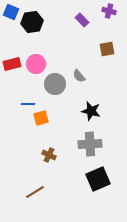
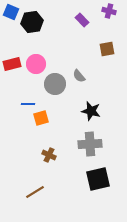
black square: rotated 10 degrees clockwise
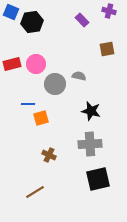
gray semicircle: rotated 144 degrees clockwise
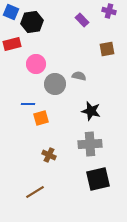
red rectangle: moved 20 px up
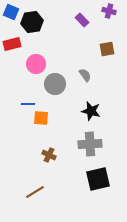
gray semicircle: moved 6 px right, 1 px up; rotated 40 degrees clockwise
orange square: rotated 21 degrees clockwise
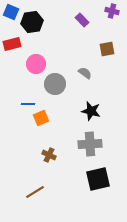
purple cross: moved 3 px right
gray semicircle: moved 2 px up; rotated 16 degrees counterclockwise
orange square: rotated 28 degrees counterclockwise
